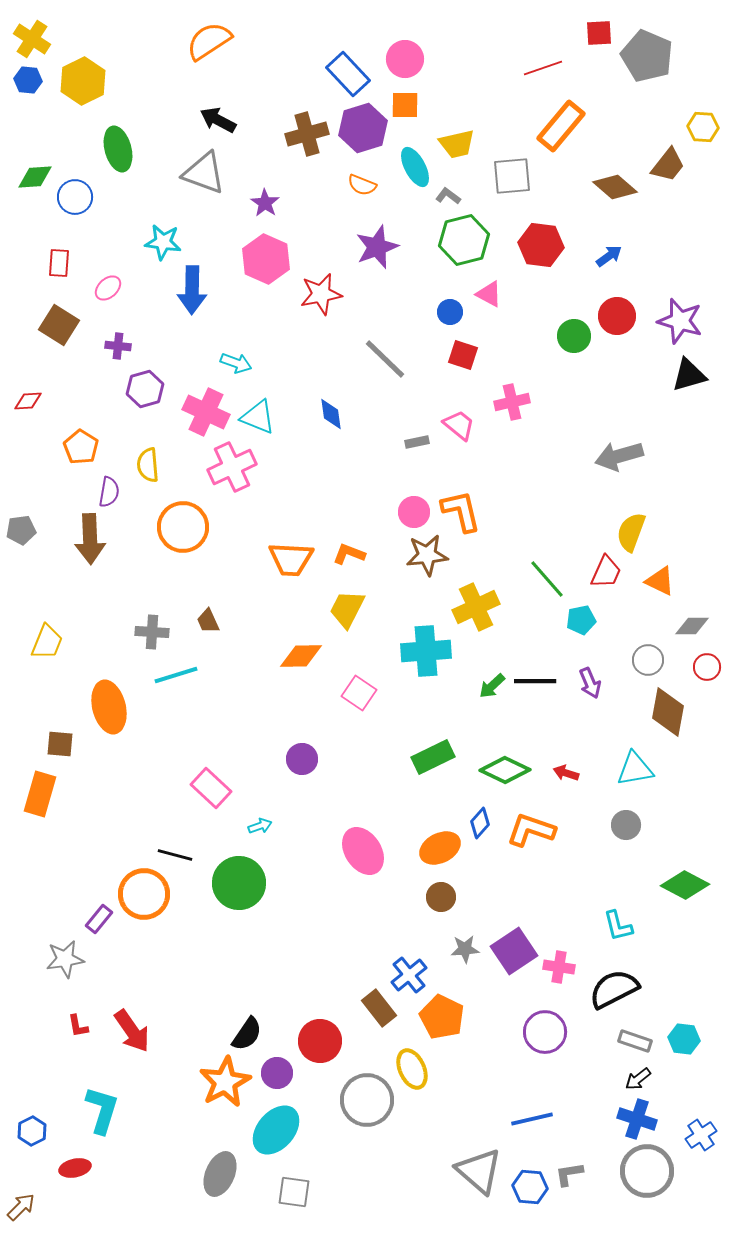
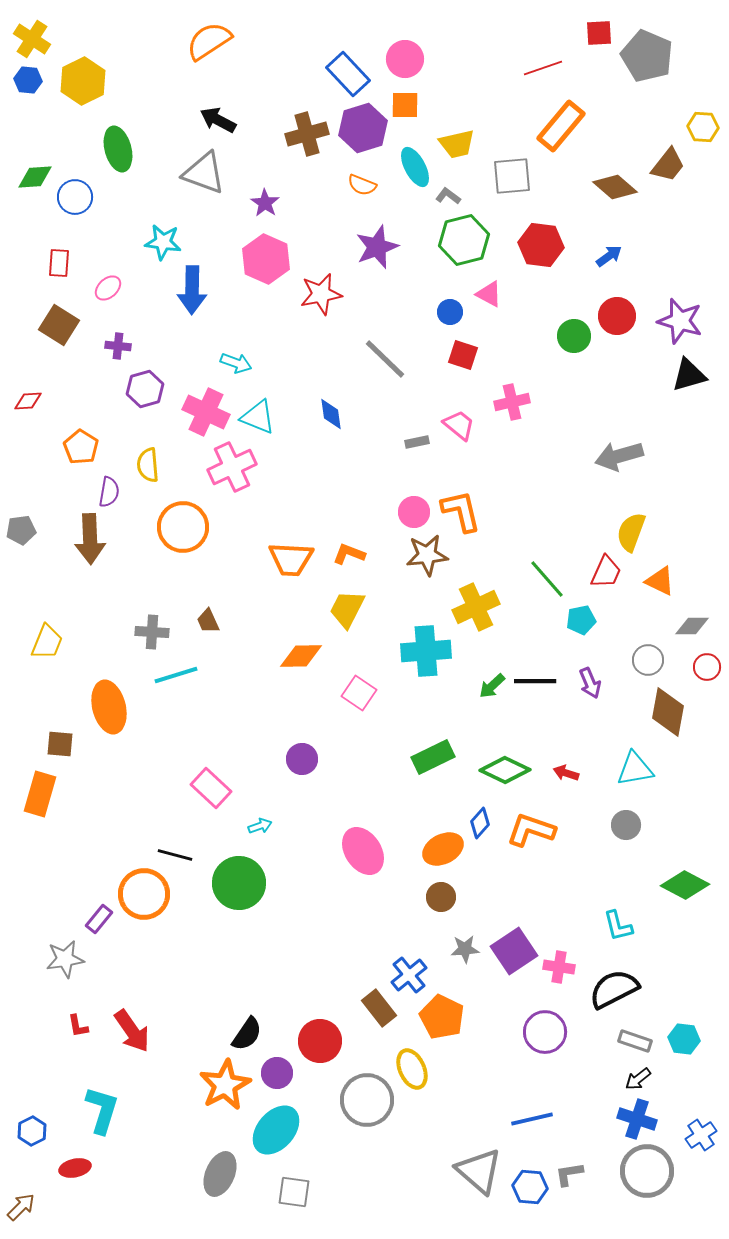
orange ellipse at (440, 848): moved 3 px right, 1 px down
orange star at (225, 1082): moved 3 px down
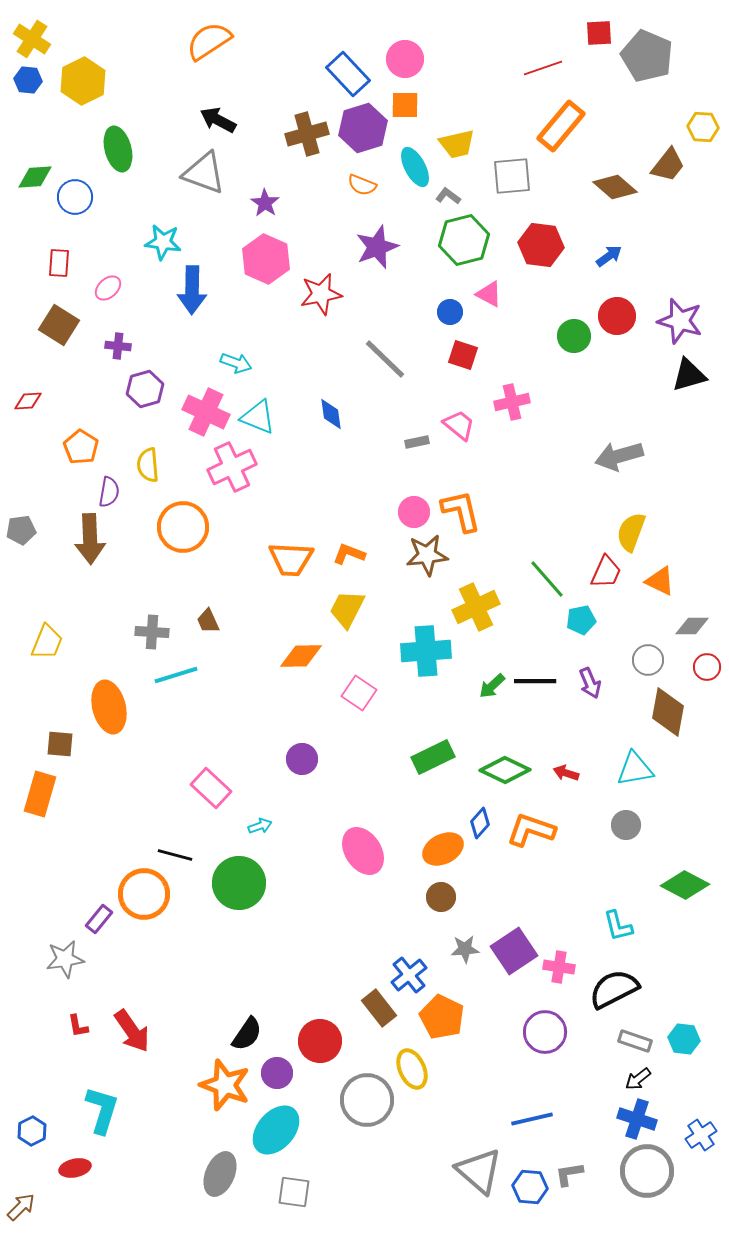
orange star at (225, 1085): rotated 24 degrees counterclockwise
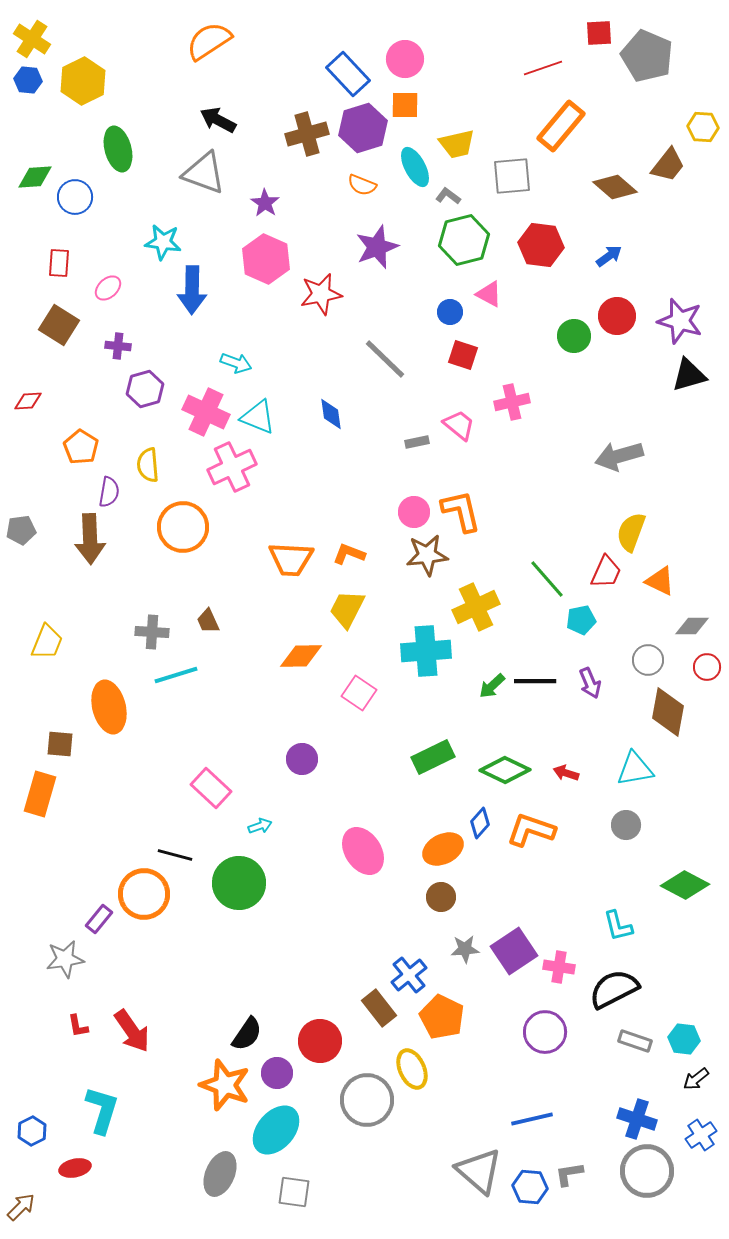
black arrow at (638, 1079): moved 58 px right
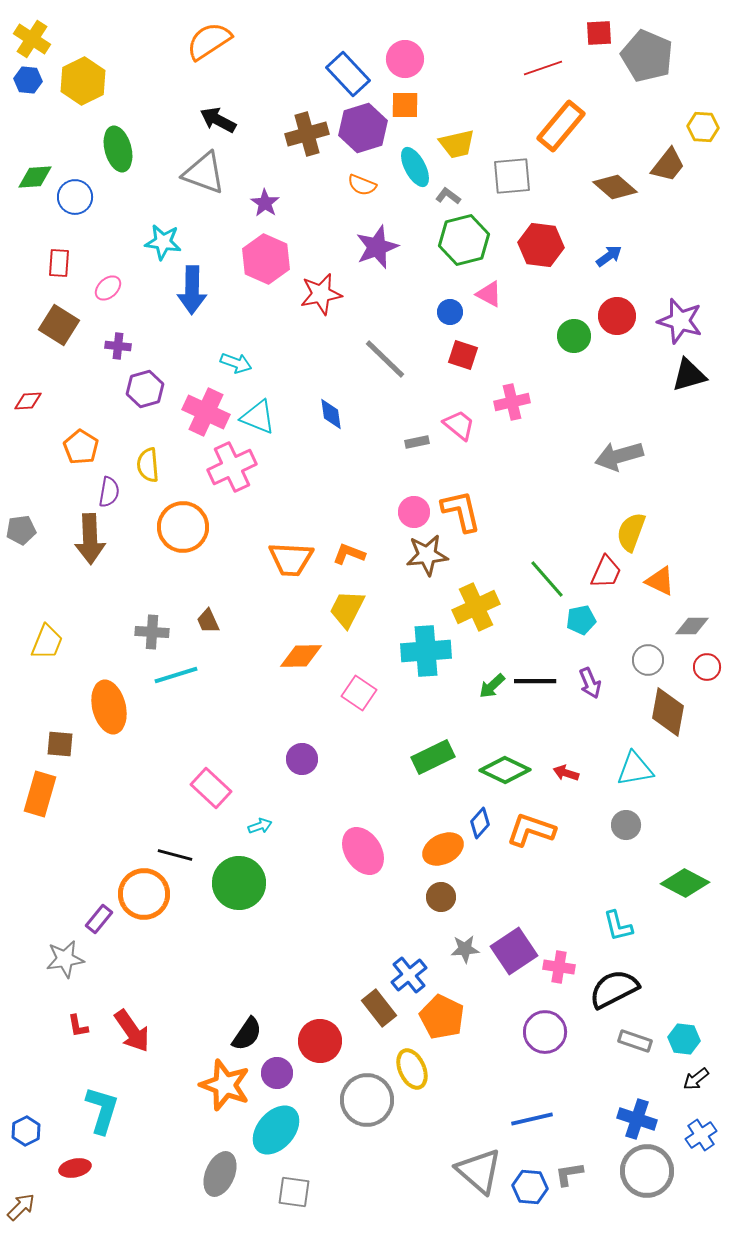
green diamond at (685, 885): moved 2 px up
blue hexagon at (32, 1131): moved 6 px left
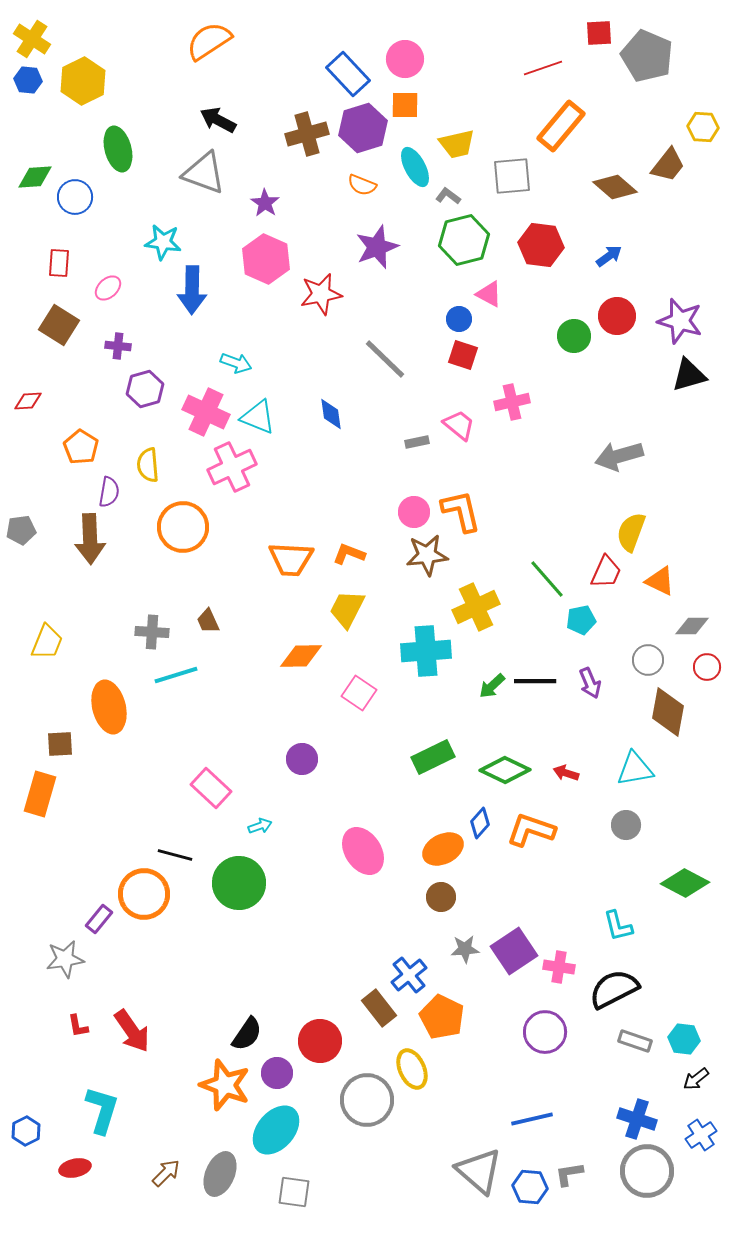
blue circle at (450, 312): moved 9 px right, 7 px down
brown square at (60, 744): rotated 8 degrees counterclockwise
brown arrow at (21, 1207): moved 145 px right, 34 px up
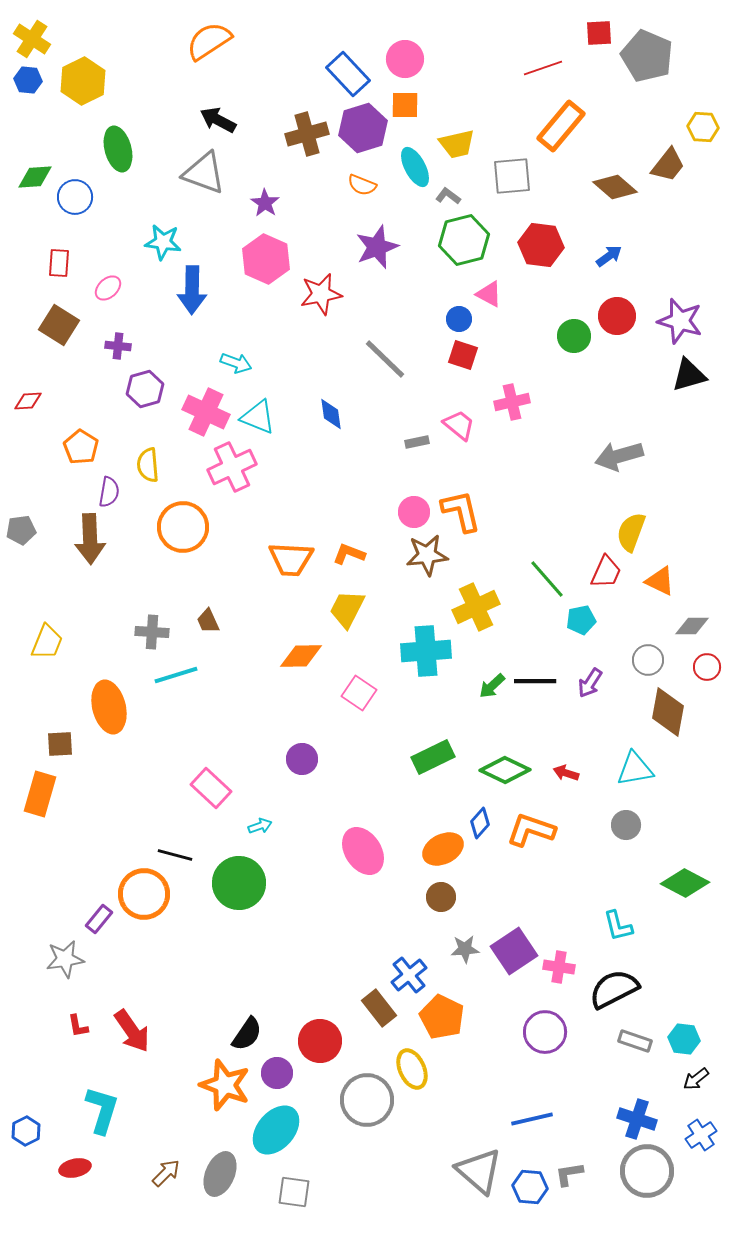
purple arrow at (590, 683): rotated 56 degrees clockwise
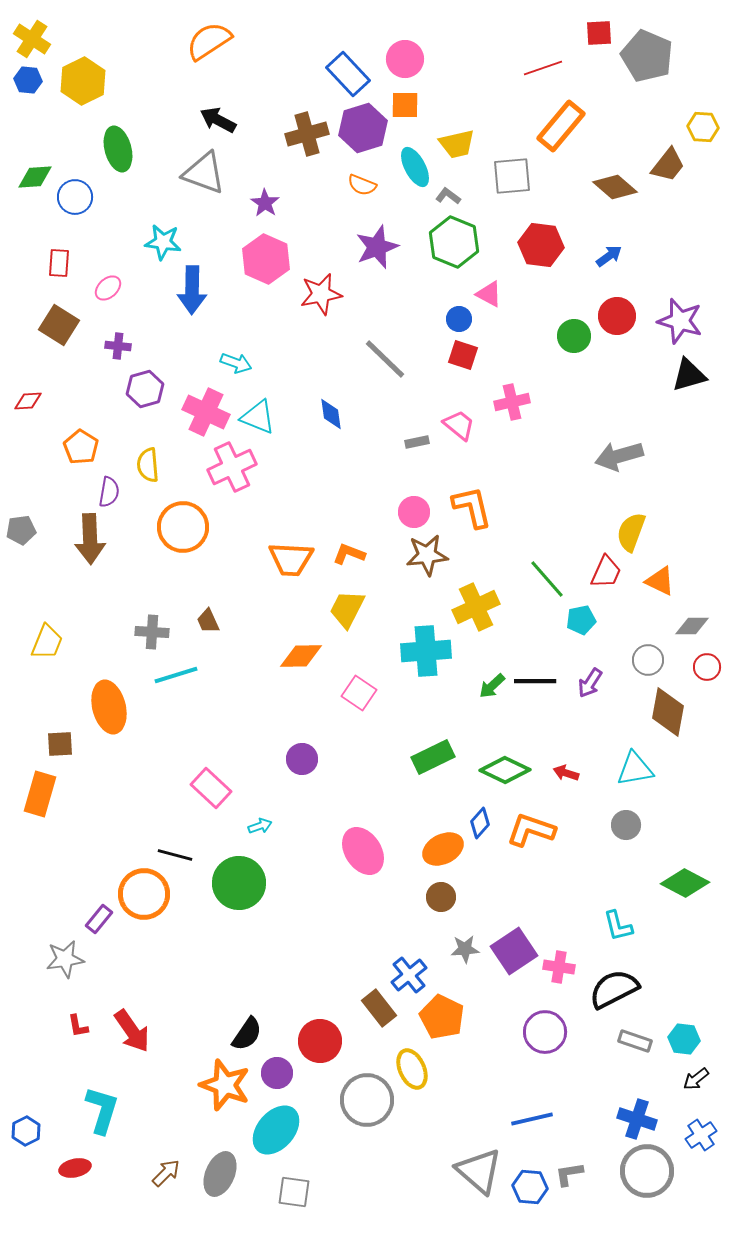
green hexagon at (464, 240): moved 10 px left, 2 px down; rotated 24 degrees counterclockwise
orange L-shape at (461, 511): moved 11 px right, 4 px up
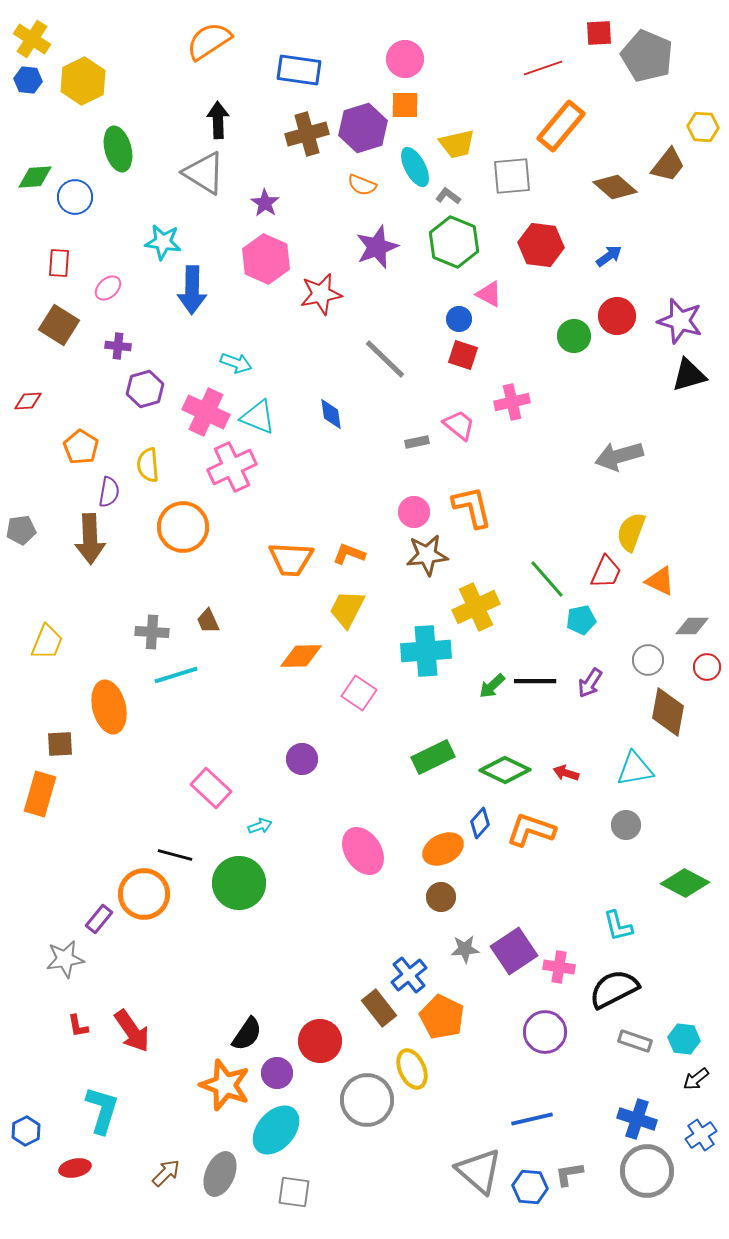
blue rectangle at (348, 74): moved 49 px left, 4 px up; rotated 39 degrees counterclockwise
black arrow at (218, 120): rotated 60 degrees clockwise
gray triangle at (204, 173): rotated 12 degrees clockwise
